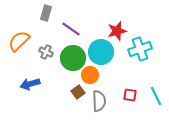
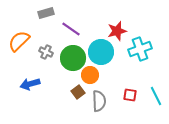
gray rectangle: rotated 56 degrees clockwise
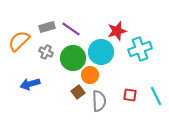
gray rectangle: moved 1 px right, 14 px down
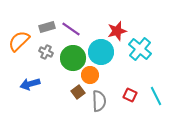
cyan cross: rotated 30 degrees counterclockwise
red square: rotated 16 degrees clockwise
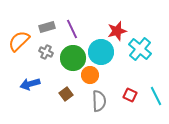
purple line: moved 1 px right; rotated 30 degrees clockwise
brown square: moved 12 px left, 2 px down
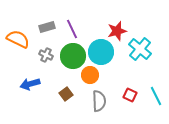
orange semicircle: moved 1 px left, 2 px up; rotated 70 degrees clockwise
gray cross: moved 3 px down
green circle: moved 2 px up
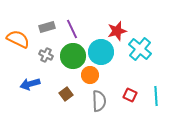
cyan line: rotated 24 degrees clockwise
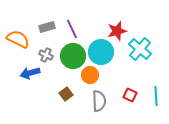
blue arrow: moved 11 px up
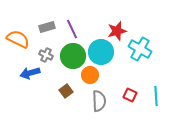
cyan cross: rotated 10 degrees counterclockwise
brown square: moved 3 px up
